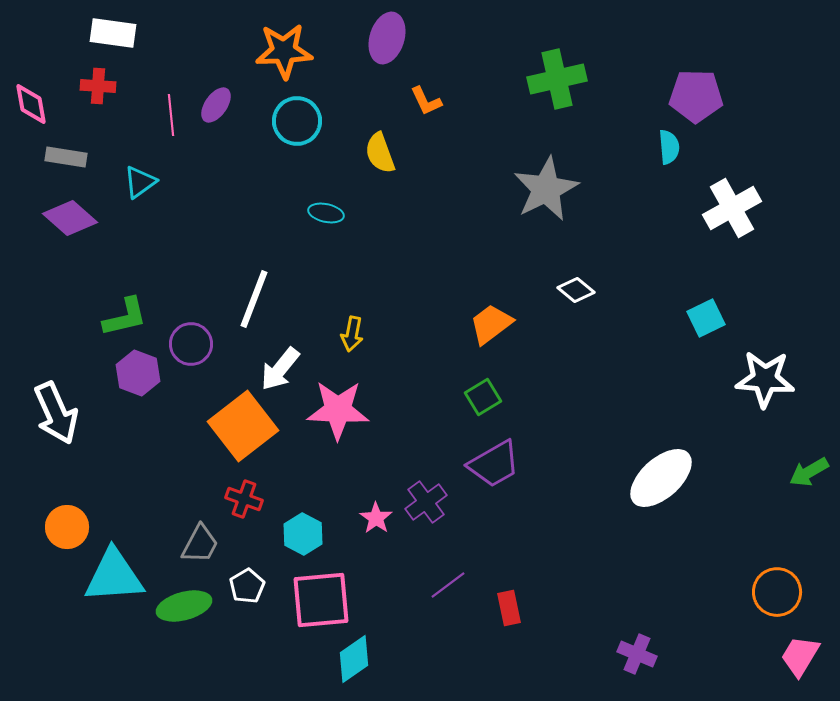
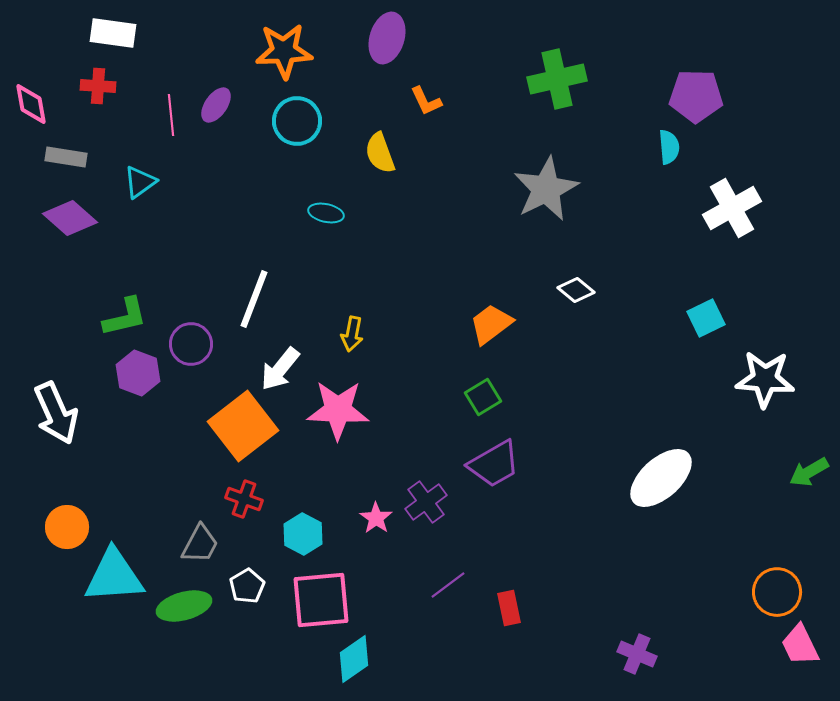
pink trapezoid at (800, 656): moved 11 px up; rotated 57 degrees counterclockwise
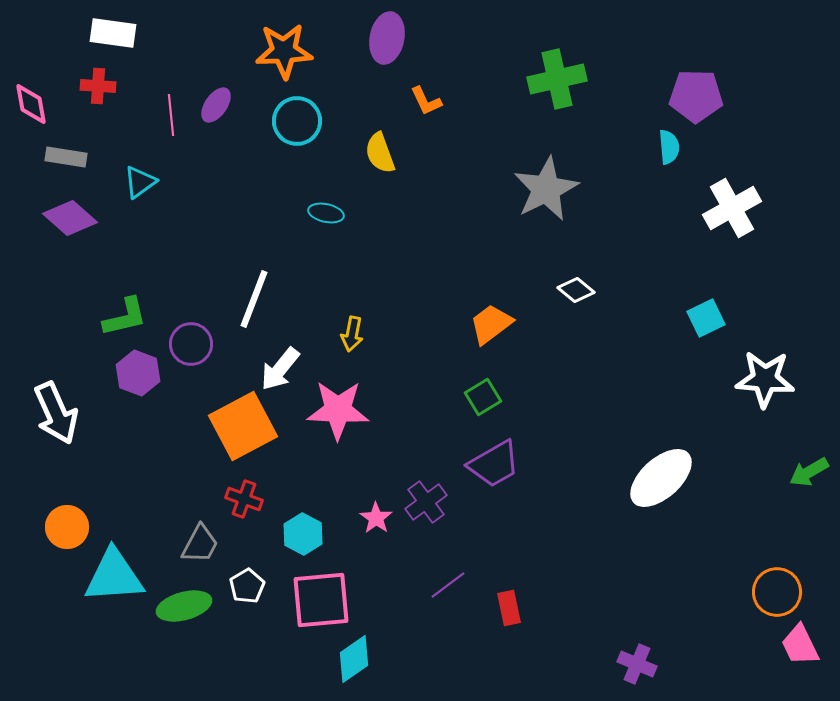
purple ellipse at (387, 38): rotated 6 degrees counterclockwise
orange square at (243, 426): rotated 10 degrees clockwise
purple cross at (637, 654): moved 10 px down
